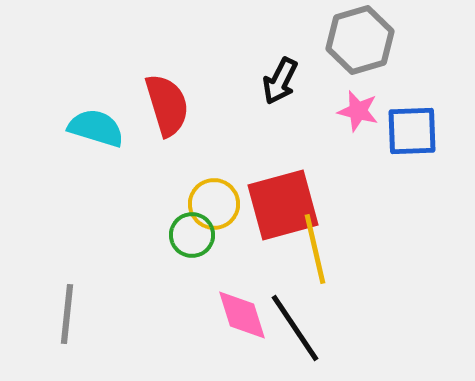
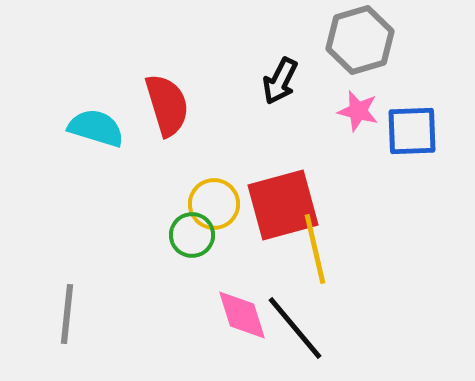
black line: rotated 6 degrees counterclockwise
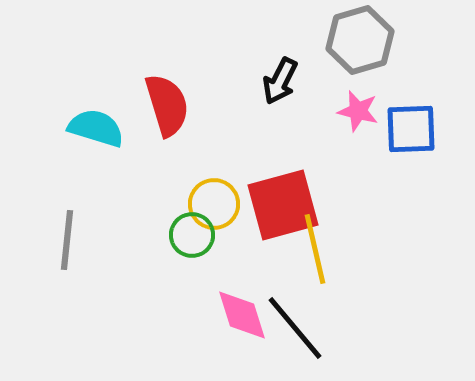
blue square: moved 1 px left, 2 px up
gray line: moved 74 px up
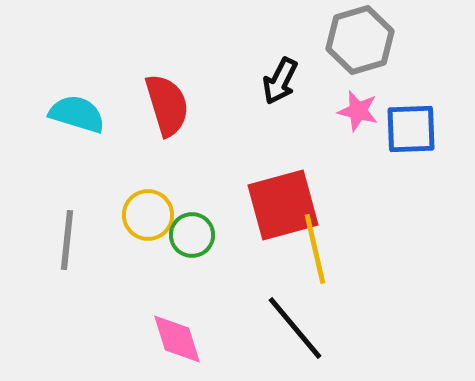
cyan semicircle: moved 19 px left, 14 px up
yellow circle: moved 66 px left, 11 px down
pink diamond: moved 65 px left, 24 px down
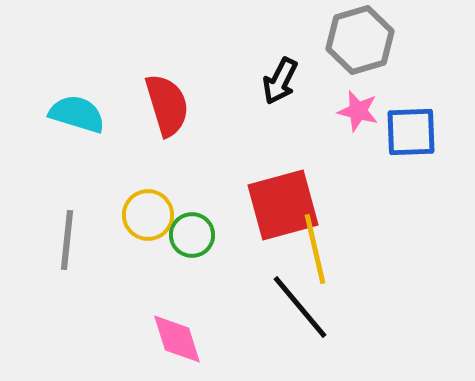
blue square: moved 3 px down
black line: moved 5 px right, 21 px up
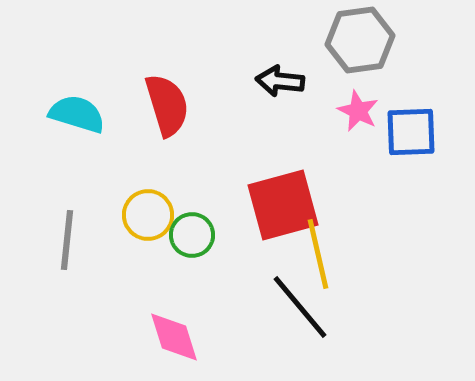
gray hexagon: rotated 8 degrees clockwise
black arrow: rotated 69 degrees clockwise
pink star: rotated 12 degrees clockwise
yellow line: moved 3 px right, 5 px down
pink diamond: moved 3 px left, 2 px up
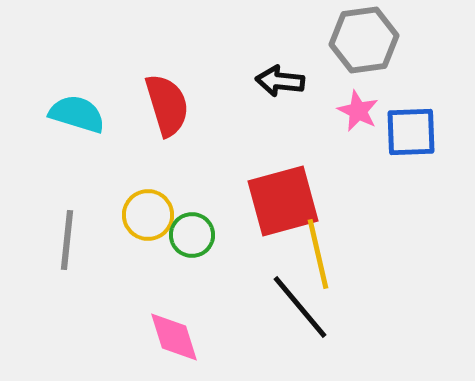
gray hexagon: moved 4 px right
red square: moved 4 px up
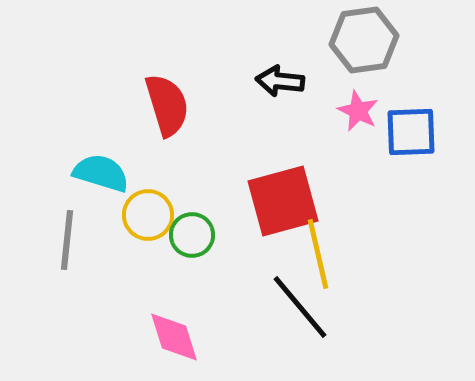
cyan semicircle: moved 24 px right, 59 px down
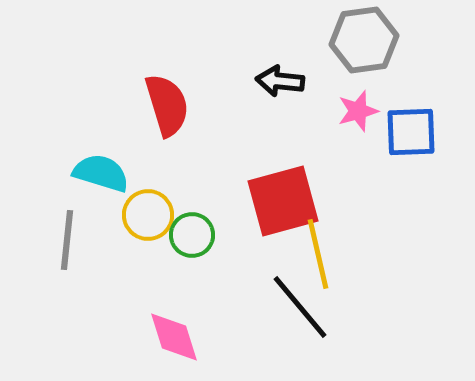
pink star: rotated 30 degrees clockwise
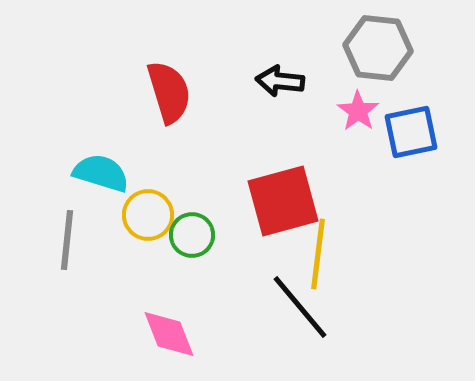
gray hexagon: moved 14 px right, 8 px down; rotated 14 degrees clockwise
red semicircle: moved 2 px right, 13 px up
pink star: rotated 21 degrees counterclockwise
blue square: rotated 10 degrees counterclockwise
yellow line: rotated 20 degrees clockwise
pink diamond: moved 5 px left, 3 px up; rotated 4 degrees counterclockwise
